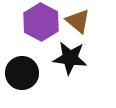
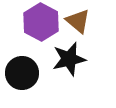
black star: moved 1 px left, 1 px down; rotated 20 degrees counterclockwise
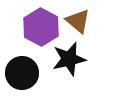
purple hexagon: moved 5 px down
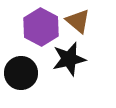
black circle: moved 1 px left
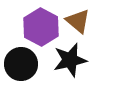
black star: moved 1 px right, 1 px down
black circle: moved 9 px up
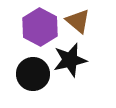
purple hexagon: moved 1 px left
black circle: moved 12 px right, 10 px down
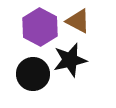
brown triangle: rotated 12 degrees counterclockwise
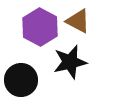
black star: moved 2 px down
black circle: moved 12 px left, 6 px down
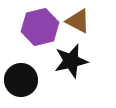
purple hexagon: rotated 18 degrees clockwise
black star: moved 1 px right, 1 px up
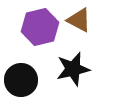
brown triangle: moved 1 px right, 1 px up
black star: moved 2 px right, 8 px down
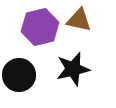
brown triangle: rotated 16 degrees counterclockwise
black circle: moved 2 px left, 5 px up
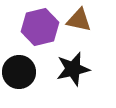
black circle: moved 3 px up
